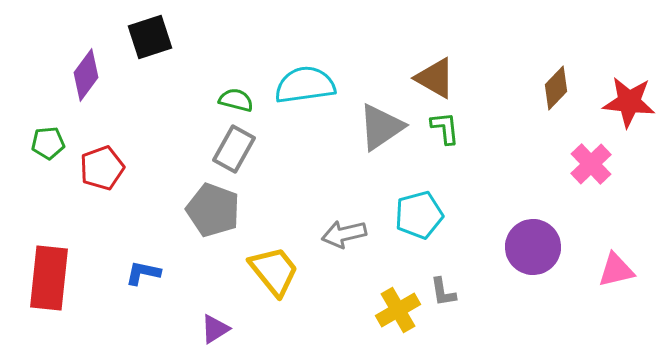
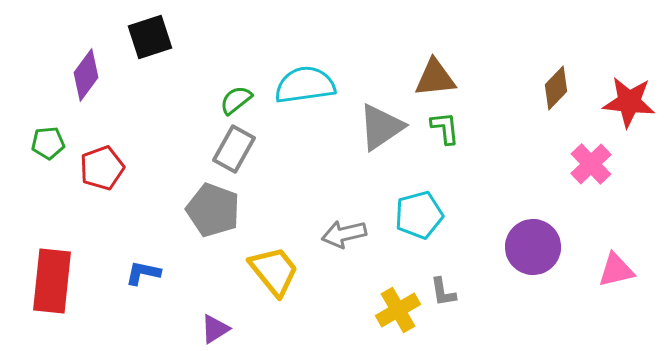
brown triangle: rotated 36 degrees counterclockwise
green semicircle: rotated 52 degrees counterclockwise
red rectangle: moved 3 px right, 3 px down
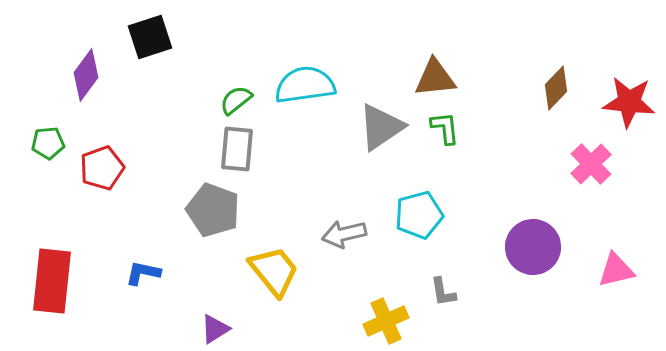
gray rectangle: moved 3 px right; rotated 24 degrees counterclockwise
yellow cross: moved 12 px left, 11 px down; rotated 6 degrees clockwise
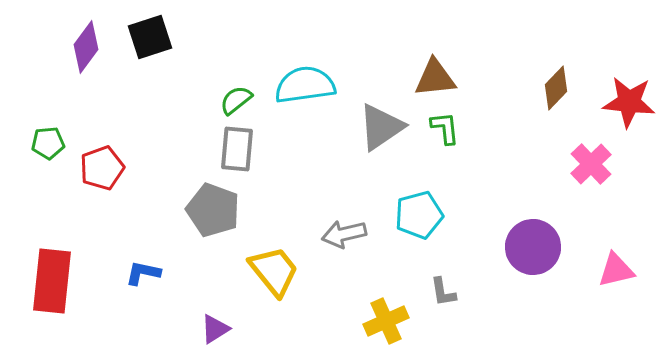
purple diamond: moved 28 px up
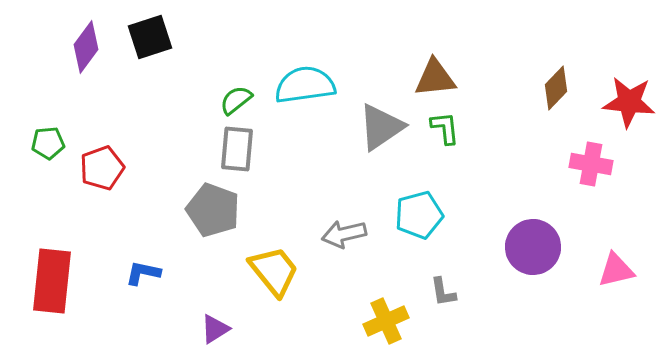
pink cross: rotated 36 degrees counterclockwise
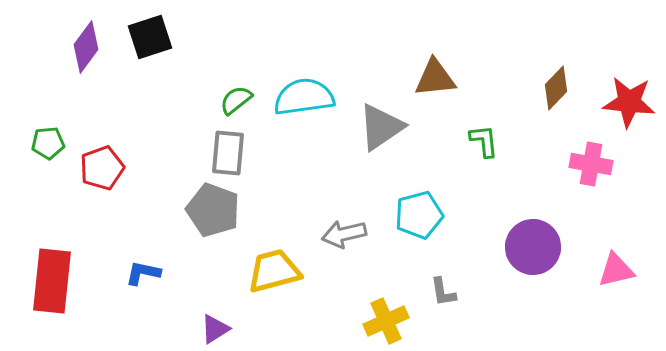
cyan semicircle: moved 1 px left, 12 px down
green L-shape: moved 39 px right, 13 px down
gray rectangle: moved 9 px left, 4 px down
yellow trapezoid: rotated 66 degrees counterclockwise
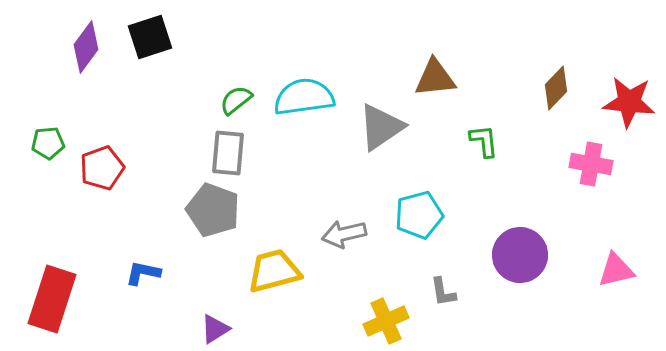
purple circle: moved 13 px left, 8 px down
red rectangle: moved 18 px down; rotated 12 degrees clockwise
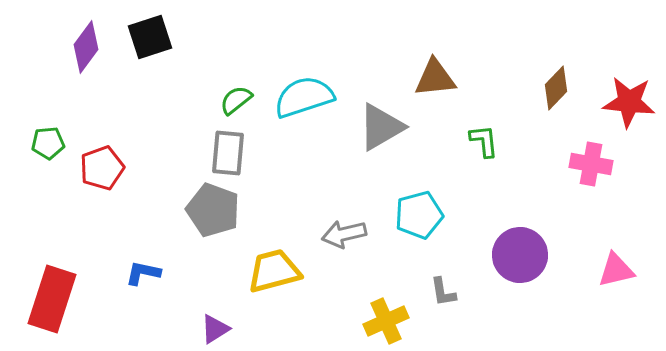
cyan semicircle: rotated 10 degrees counterclockwise
gray triangle: rotated 4 degrees clockwise
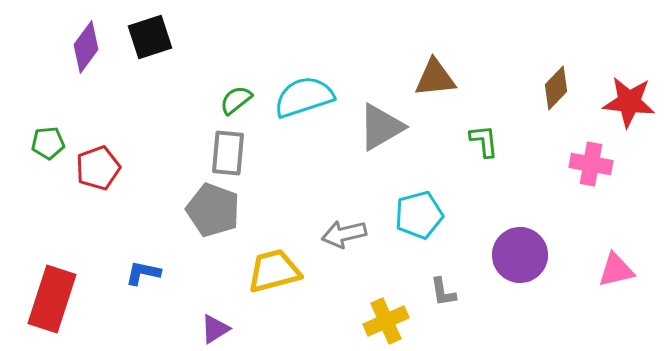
red pentagon: moved 4 px left
